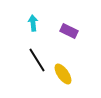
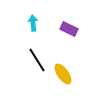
purple rectangle: moved 2 px up
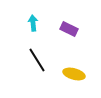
yellow ellipse: moved 11 px right; rotated 40 degrees counterclockwise
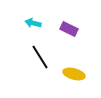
cyan arrow: rotated 70 degrees counterclockwise
black line: moved 3 px right, 3 px up
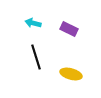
black line: moved 4 px left; rotated 15 degrees clockwise
yellow ellipse: moved 3 px left
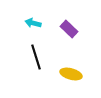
purple rectangle: rotated 18 degrees clockwise
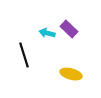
cyan arrow: moved 14 px right, 10 px down
black line: moved 12 px left, 2 px up
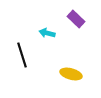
purple rectangle: moved 7 px right, 10 px up
black line: moved 2 px left
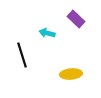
yellow ellipse: rotated 20 degrees counterclockwise
